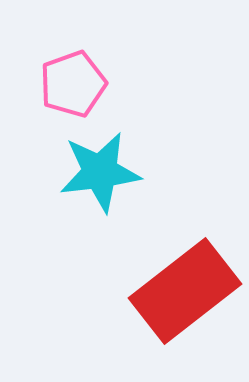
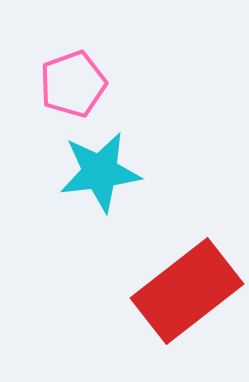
red rectangle: moved 2 px right
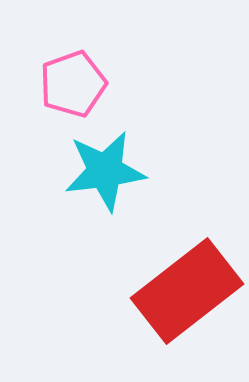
cyan star: moved 5 px right, 1 px up
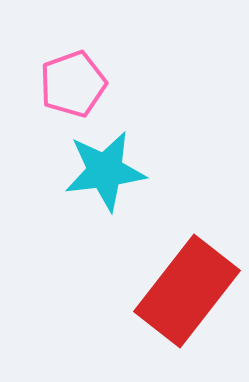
red rectangle: rotated 14 degrees counterclockwise
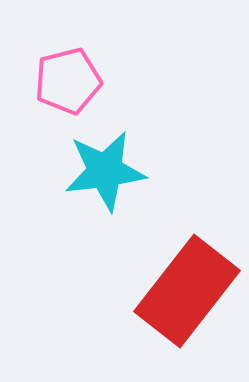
pink pentagon: moved 5 px left, 3 px up; rotated 6 degrees clockwise
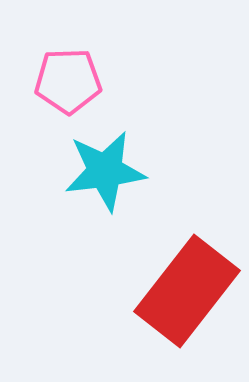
pink pentagon: rotated 12 degrees clockwise
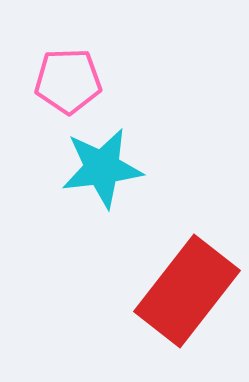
cyan star: moved 3 px left, 3 px up
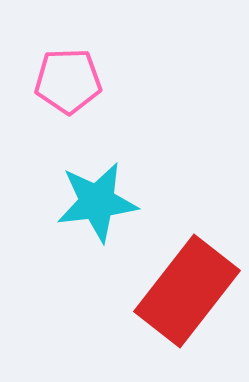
cyan star: moved 5 px left, 34 px down
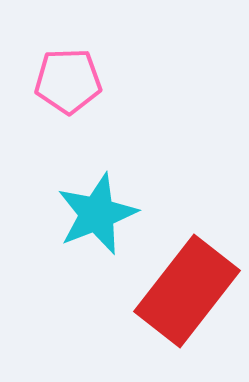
cyan star: moved 12 px down; rotated 14 degrees counterclockwise
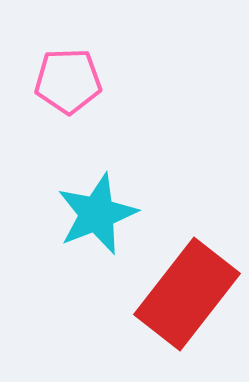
red rectangle: moved 3 px down
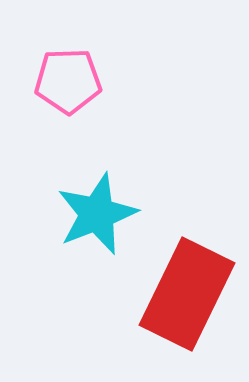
red rectangle: rotated 12 degrees counterclockwise
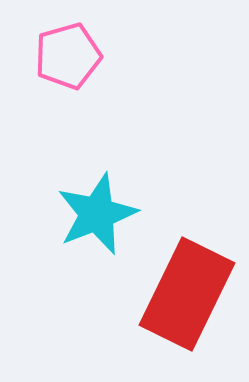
pink pentagon: moved 25 px up; rotated 14 degrees counterclockwise
